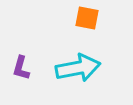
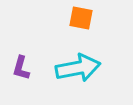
orange square: moved 6 px left
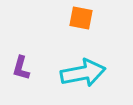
cyan arrow: moved 5 px right, 5 px down
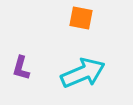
cyan arrow: rotated 12 degrees counterclockwise
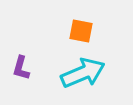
orange square: moved 13 px down
